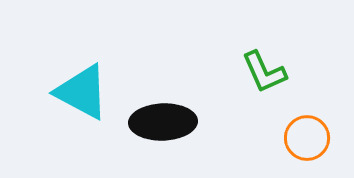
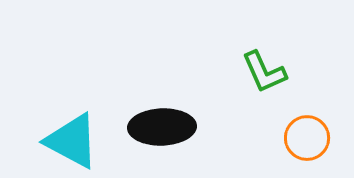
cyan triangle: moved 10 px left, 49 px down
black ellipse: moved 1 px left, 5 px down
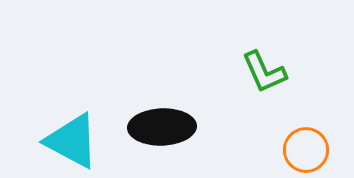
orange circle: moved 1 px left, 12 px down
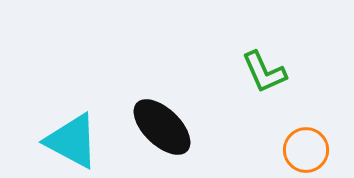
black ellipse: rotated 46 degrees clockwise
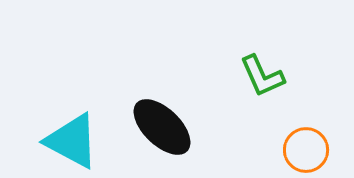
green L-shape: moved 2 px left, 4 px down
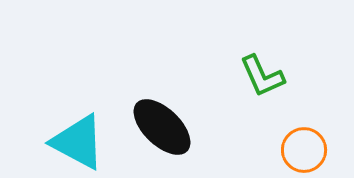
cyan triangle: moved 6 px right, 1 px down
orange circle: moved 2 px left
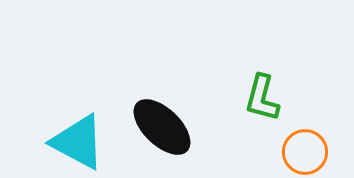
green L-shape: moved 22 px down; rotated 39 degrees clockwise
orange circle: moved 1 px right, 2 px down
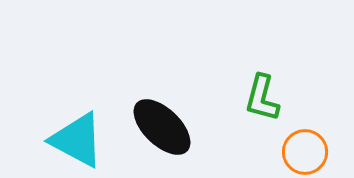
cyan triangle: moved 1 px left, 2 px up
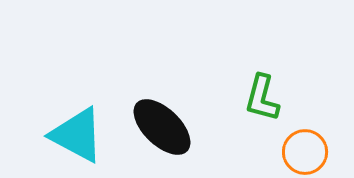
cyan triangle: moved 5 px up
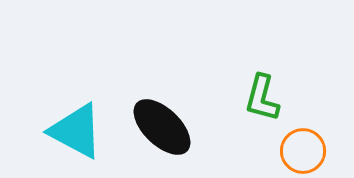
cyan triangle: moved 1 px left, 4 px up
orange circle: moved 2 px left, 1 px up
